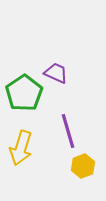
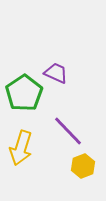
purple line: rotated 28 degrees counterclockwise
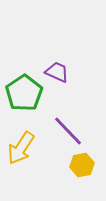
purple trapezoid: moved 1 px right, 1 px up
yellow arrow: rotated 16 degrees clockwise
yellow hexagon: moved 1 px left, 1 px up; rotated 10 degrees clockwise
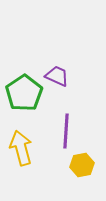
purple trapezoid: moved 4 px down
purple line: moved 2 px left; rotated 48 degrees clockwise
yellow arrow: rotated 132 degrees clockwise
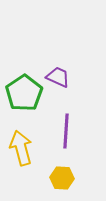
purple trapezoid: moved 1 px right, 1 px down
yellow hexagon: moved 20 px left, 13 px down; rotated 15 degrees clockwise
